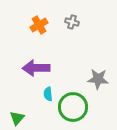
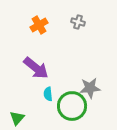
gray cross: moved 6 px right
purple arrow: rotated 140 degrees counterclockwise
gray star: moved 8 px left, 9 px down; rotated 10 degrees counterclockwise
green circle: moved 1 px left, 1 px up
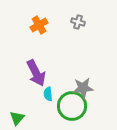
purple arrow: moved 5 px down; rotated 24 degrees clockwise
gray star: moved 7 px left
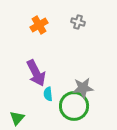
green circle: moved 2 px right
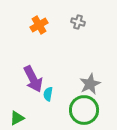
purple arrow: moved 3 px left, 6 px down
gray star: moved 7 px right, 4 px up; rotated 20 degrees counterclockwise
cyan semicircle: rotated 16 degrees clockwise
green circle: moved 10 px right, 4 px down
green triangle: rotated 21 degrees clockwise
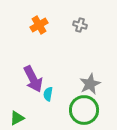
gray cross: moved 2 px right, 3 px down
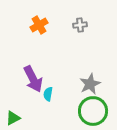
gray cross: rotated 24 degrees counterclockwise
green circle: moved 9 px right, 1 px down
green triangle: moved 4 px left
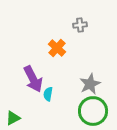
orange cross: moved 18 px right, 23 px down; rotated 18 degrees counterclockwise
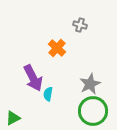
gray cross: rotated 24 degrees clockwise
purple arrow: moved 1 px up
